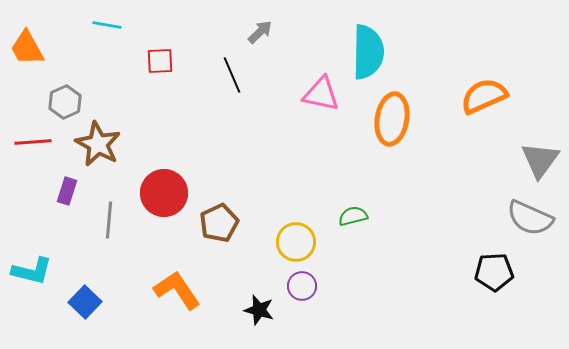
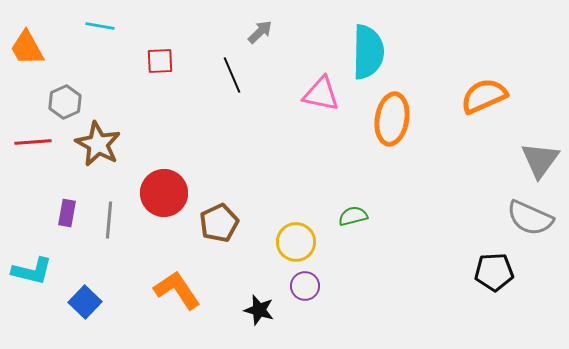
cyan line: moved 7 px left, 1 px down
purple rectangle: moved 22 px down; rotated 8 degrees counterclockwise
purple circle: moved 3 px right
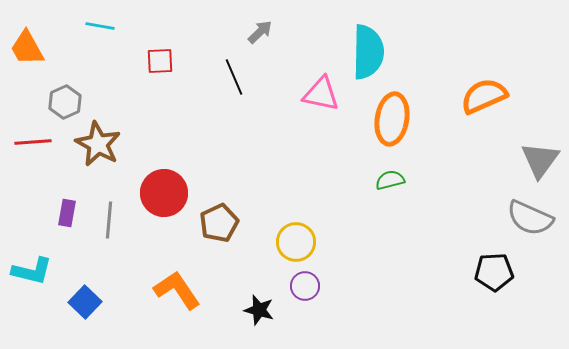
black line: moved 2 px right, 2 px down
green semicircle: moved 37 px right, 36 px up
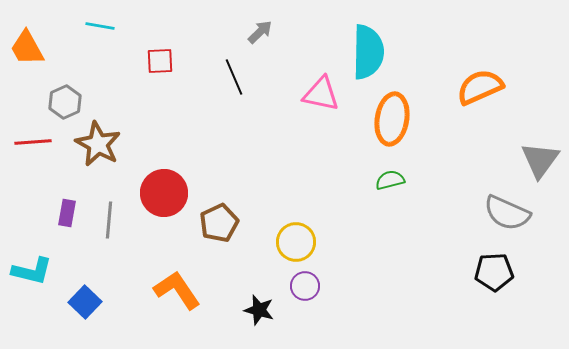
orange semicircle: moved 4 px left, 9 px up
gray semicircle: moved 23 px left, 5 px up
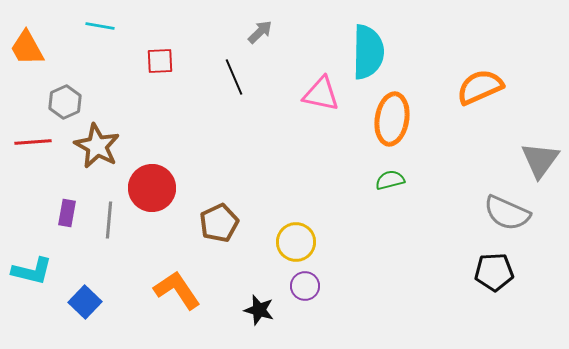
brown star: moved 1 px left, 2 px down
red circle: moved 12 px left, 5 px up
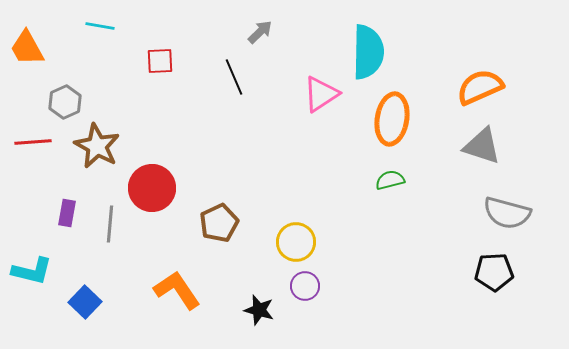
pink triangle: rotated 45 degrees counterclockwise
gray triangle: moved 58 px left, 14 px up; rotated 48 degrees counterclockwise
gray semicircle: rotated 9 degrees counterclockwise
gray line: moved 1 px right, 4 px down
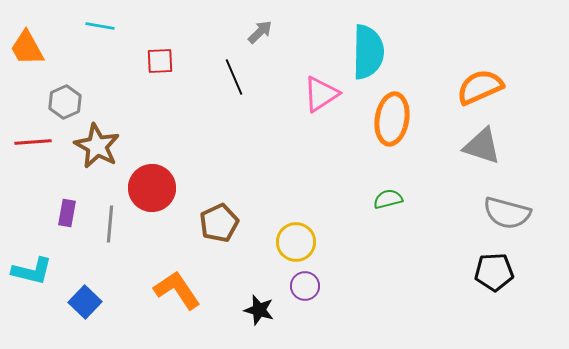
green semicircle: moved 2 px left, 19 px down
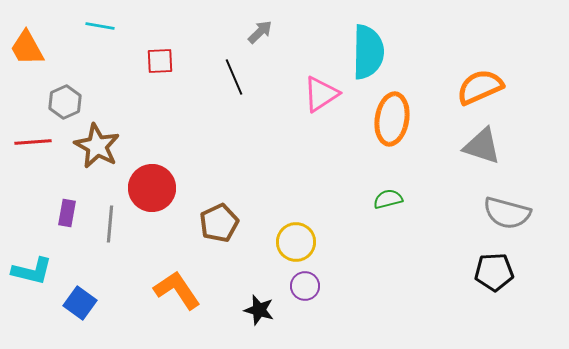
blue square: moved 5 px left, 1 px down; rotated 8 degrees counterclockwise
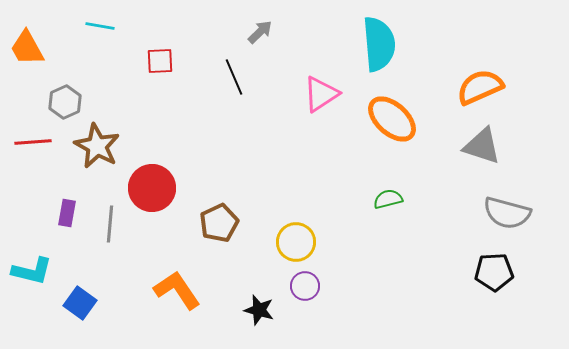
cyan semicircle: moved 11 px right, 8 px up; rotated 6 degrees counterclockwise
orange ellipse: rotated 57 degrees counterclockwise
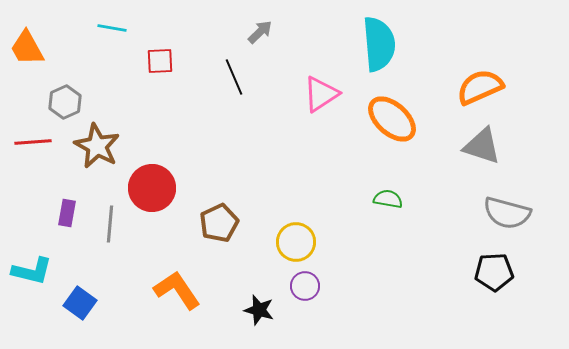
cyan line: moved 12 px right, 2 px down
green semicircle: rotated 24 degrees clockwise
